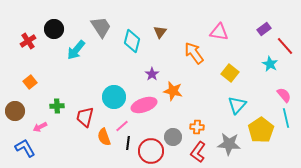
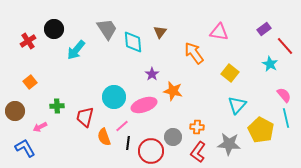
gray trapezoid: moved 6 px right, 2 px down
cyan diamond: moved 1 px right, 1 px down; rotated 20 degrees counterclockwise
yellow pentagon: rotated 10 degrees counterclockwise
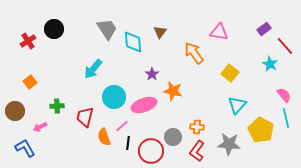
cyan arrow: moved 17 px right, 19 px down
red L-shape: moved 1 px left, 1 px up
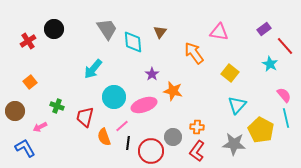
green cross: rotated 24 degrees clockwise
gray star: moved 5 px right
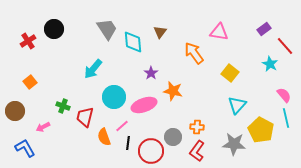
purple star: moved 1 px left, 1 px up
green cross: moved 6 px right
pink arrow: moved 3 px right
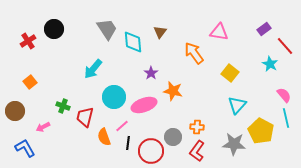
yellow pentagon: moved 1 px down
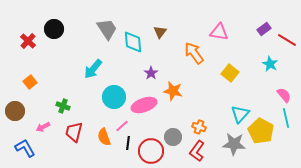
red cross: rotated 14 degrees counterclockwise
red line: moved 2 px right, 6 px up; rotated 18 degrees counterclockwise
cyan triangle: moved 3 px right, 9 px down
red trapezoid: moved 11 px left, 15 px down
orange cross: moved 2 px right; rotated 16 degrees clockwise
